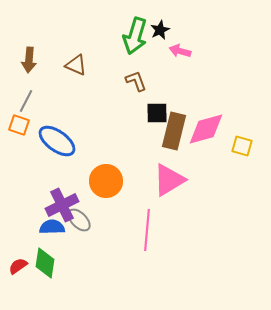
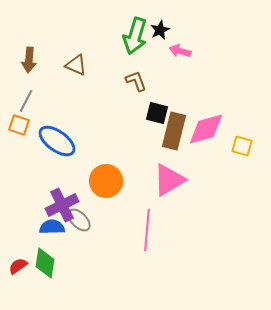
black square: rotated 15 degrees clockwise
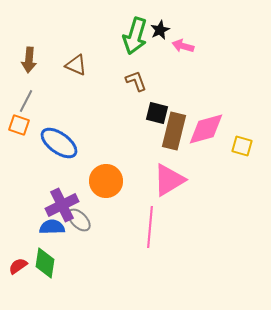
pink arrow: moved 3 px right, 5 px up
blue ellipse: moved 2 px right, 2 px down
pink line: moved 3 px right, 3 px up
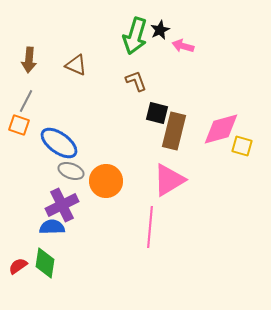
pink diamond: moved 15 px right
gray ellipse: moved 8 px left, 49 px up; rotated 25 degrees counterclockwise
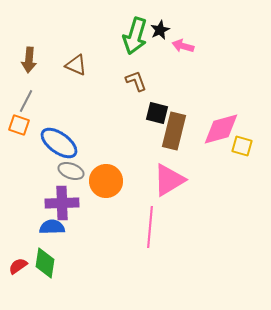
purple cross: moved 2 px up; rotated 24 degrees clockwise
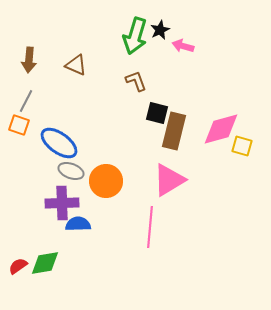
blue semicircle: moved 26 px right, 3 px up
green diamond: rotated 72 degrees clockwise
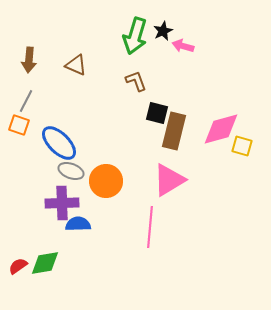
black star: moved 3 px right, 1 px down
blue ellipse: rotated 9 degrees clockwise
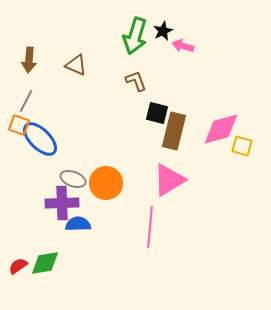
blue ellipse: moved 19 px left, 4 px up
gray ellipse: moved 2 px right, 8 px down
orange circle: moved 2 px down
